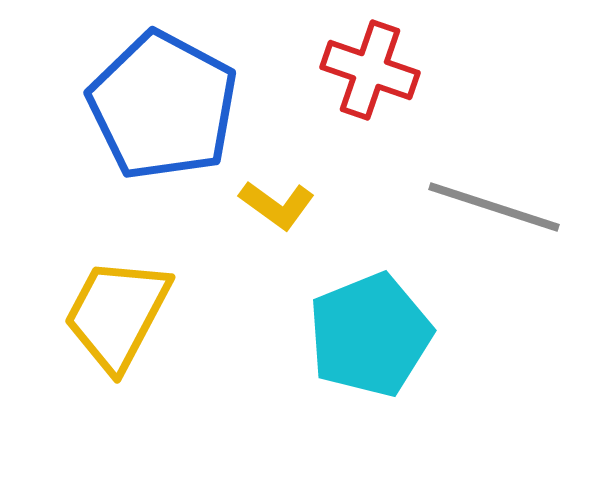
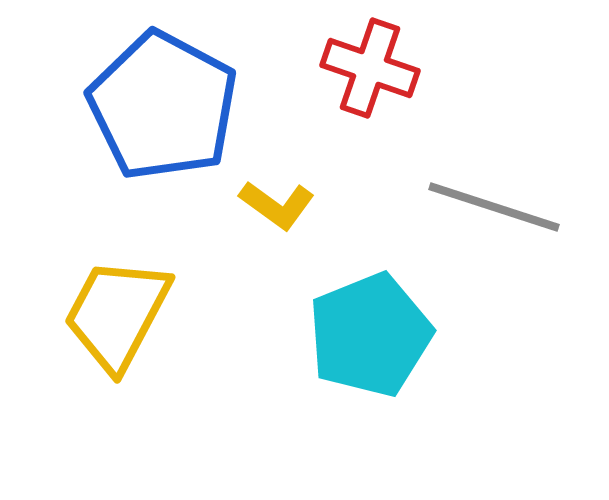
red cross: moved 2 px up
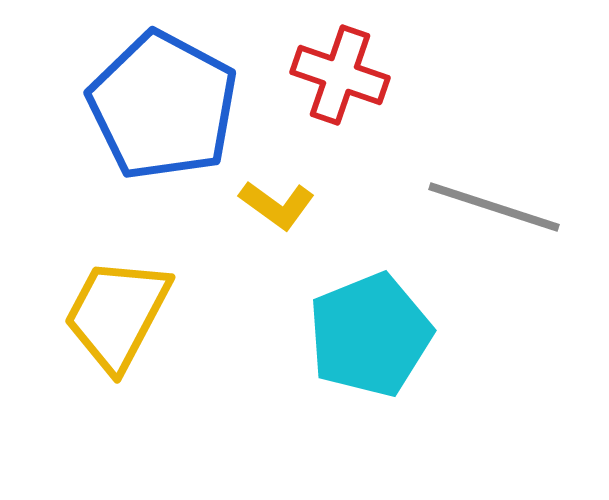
red cross: moved 30 px left, 7 px down
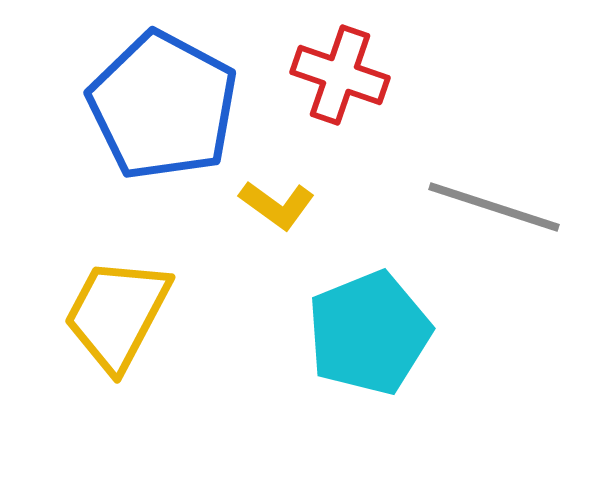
cyan pentagon: moved 1 px left, 2 px up
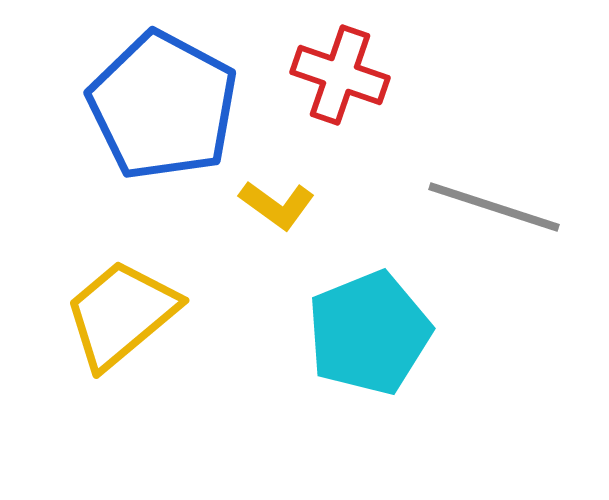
yellow trapezoid: moved 4 px right; rotated 22 degrees clockwise
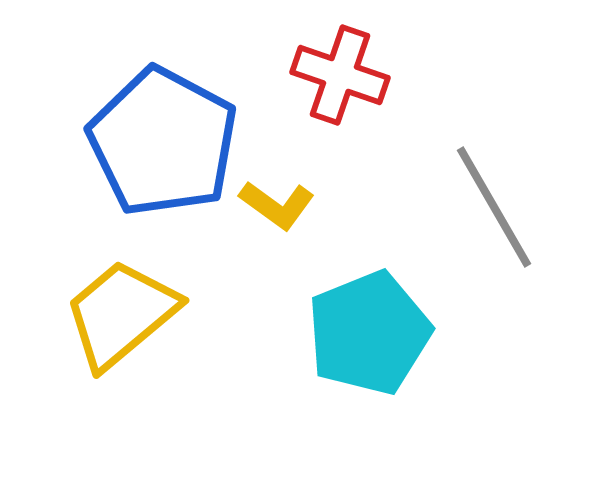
blue pentagon: moved 36 px down
gray line: rotated 42 degrees clockwise
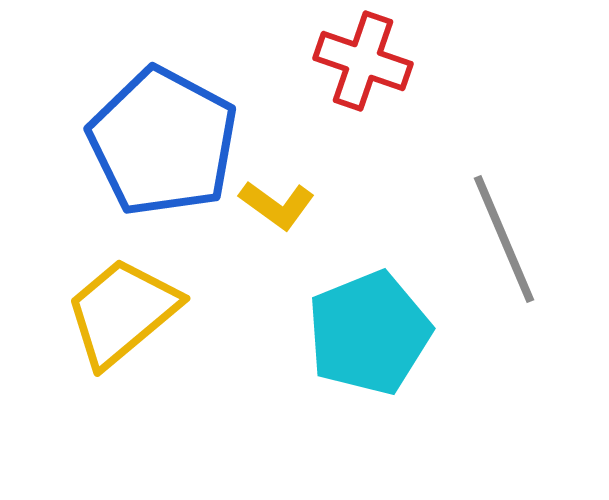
red cross: moved 23 px right, 14 px up
gray line: moved 10 px right, 32 px down; rotated 7 degrees clockwise
yellow trapezoid: moved 1 px right, 2 px up
